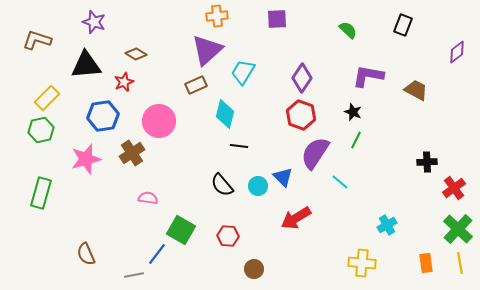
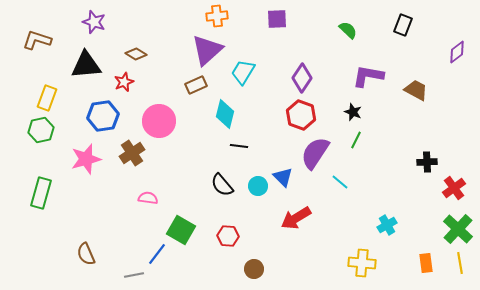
yellow rectangle at (47, 98): rotated 25 degrees counterclockwise
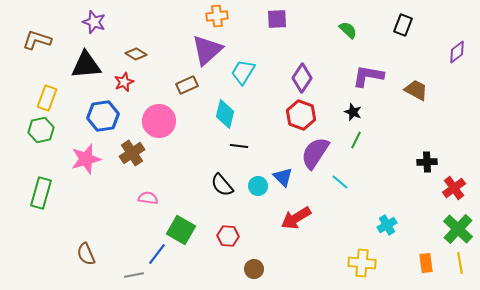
brown rectangle at (196, 85): moved 9 px left
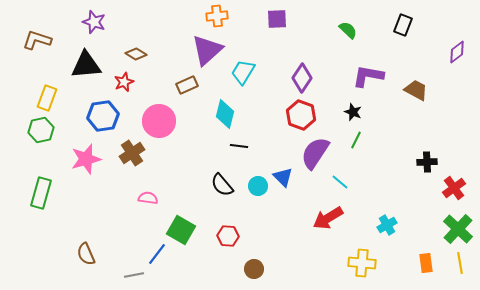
red arrow at (296, 218): moved 32 px right
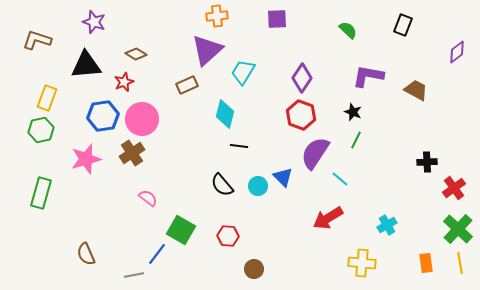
pink circle at (159, 121): moved 17 px left, 2 px up
cyan line at (340, 182): moved 3 px up
pink semicircle at (148, 198): rotated 30 degrees clockwise
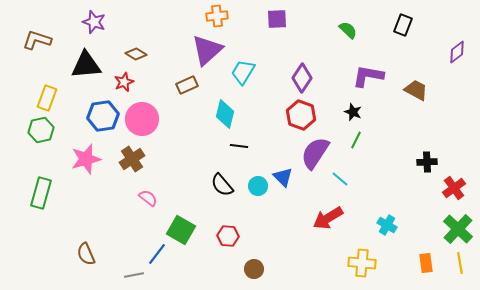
brown cross at (132, 153): moved 6 px down
cyan cross at (387, 225): rotated 30 degrees counterclockwise
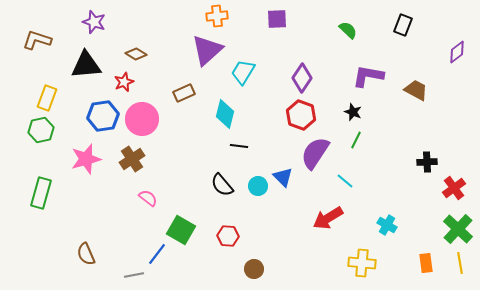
brown rectangle at (187, 85): moved 3 px left, 8 px down
cyan line at (340, 179): moved 5 px right, 2 px down
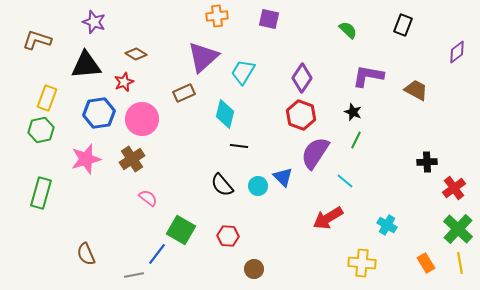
purple square at (277, 19): moved 8 px left; rotated 15 degrees clockwise
purple triangle at (207, 50): moved 4 px left, 7 px down
blue hexagon at (103, 116): moved 4 px left, 3 px up
orange rectangle at (426, 263): rotated 24 degrees counterclockwise
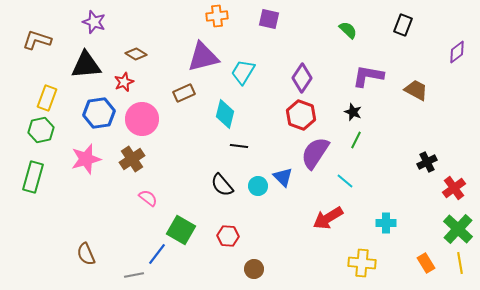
purple triangle at (203, 57): rotated 28 degrees clockwise
black cross at (427, 162): rotated 24 degrees counterclockwise
green rectangle at (41, 193): moved 8 px left, 16 px up
cyan cross at (387, 225): moved 1 px left, 2 px up; rotated 30 degrees counterclockwise
